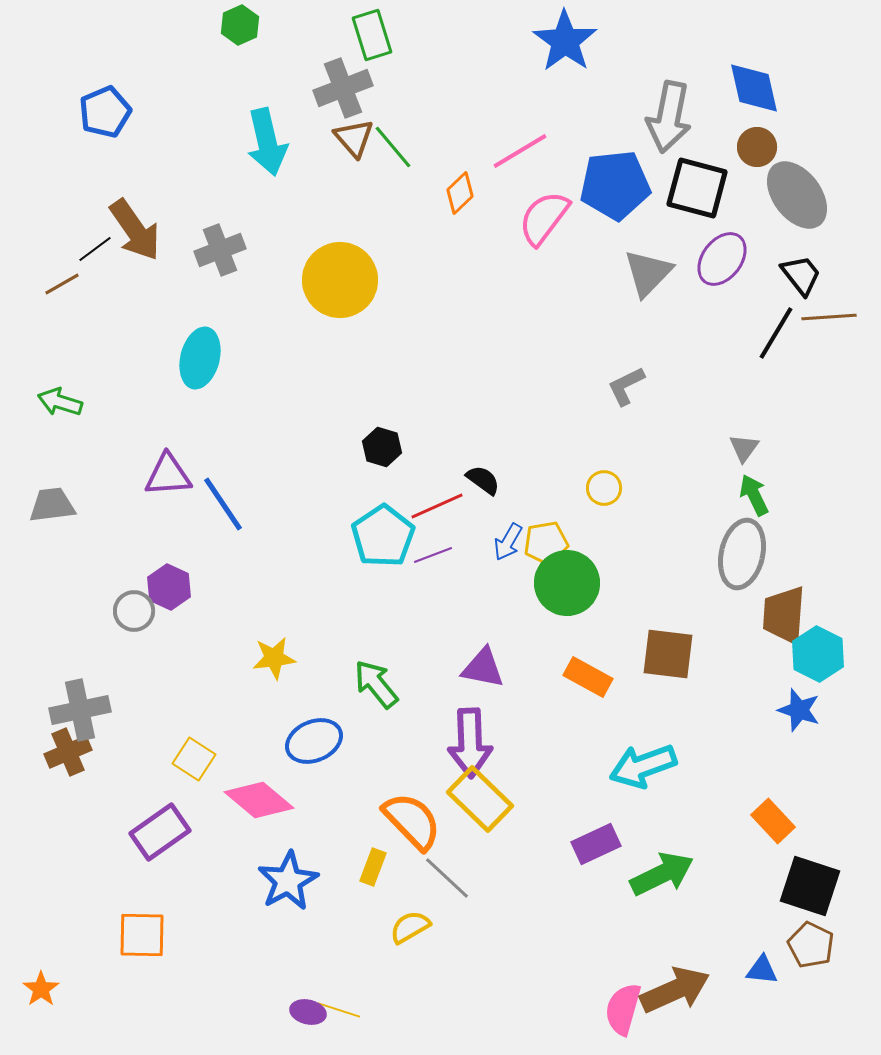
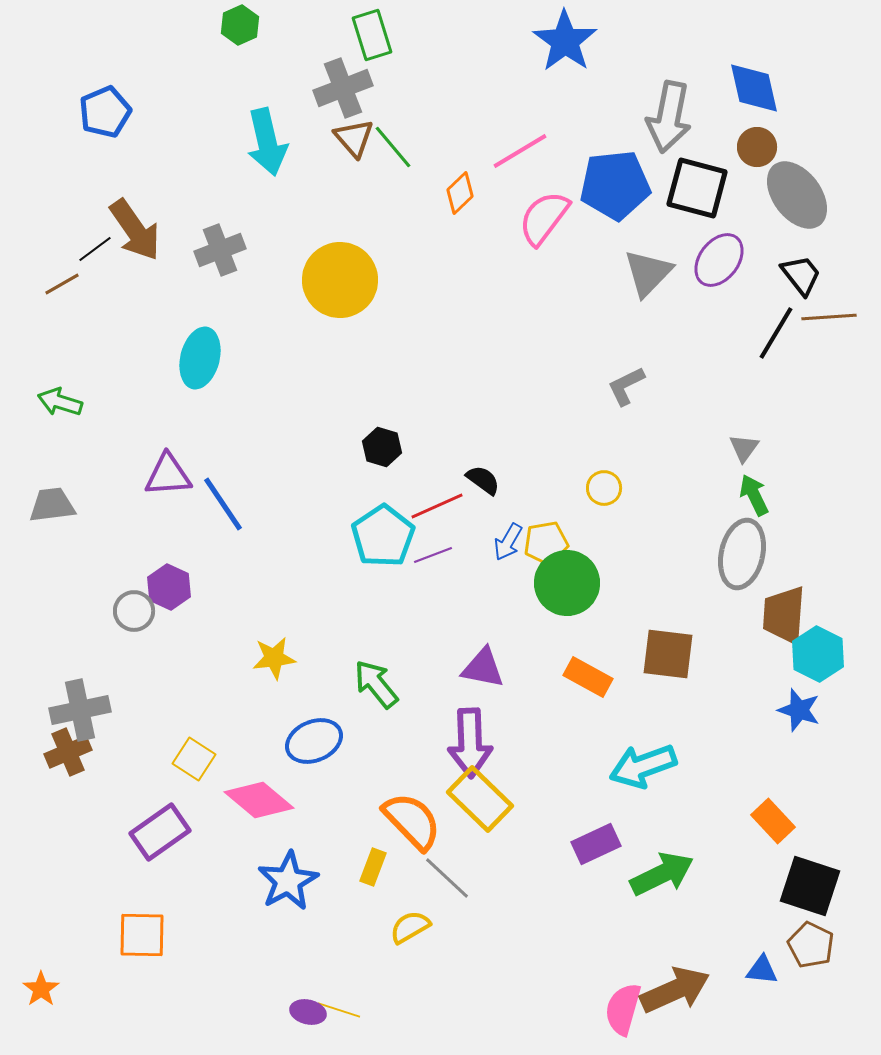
purple ellipse at (722, 259): moved 3 px left, 1 px down
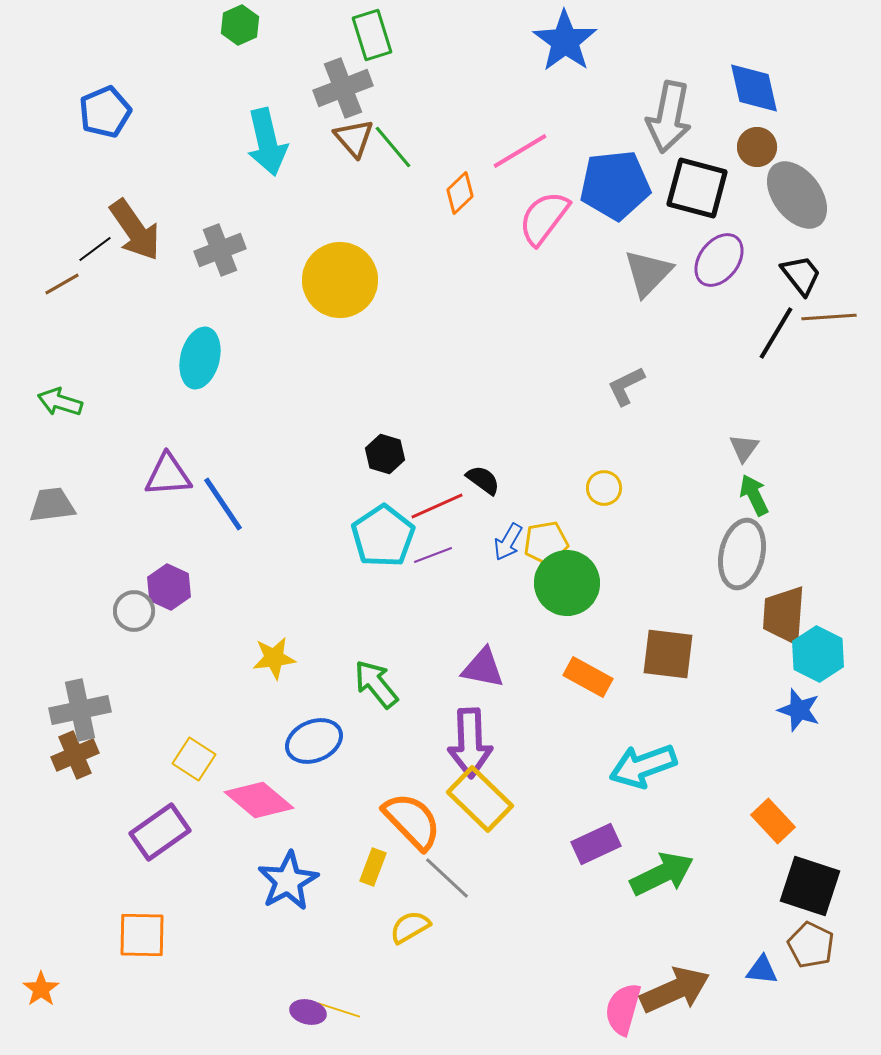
black hexagon at (382, 447): moved 3 px right, 7 px down
brown cross at (68, 752): moved 7 px right, 3 px down
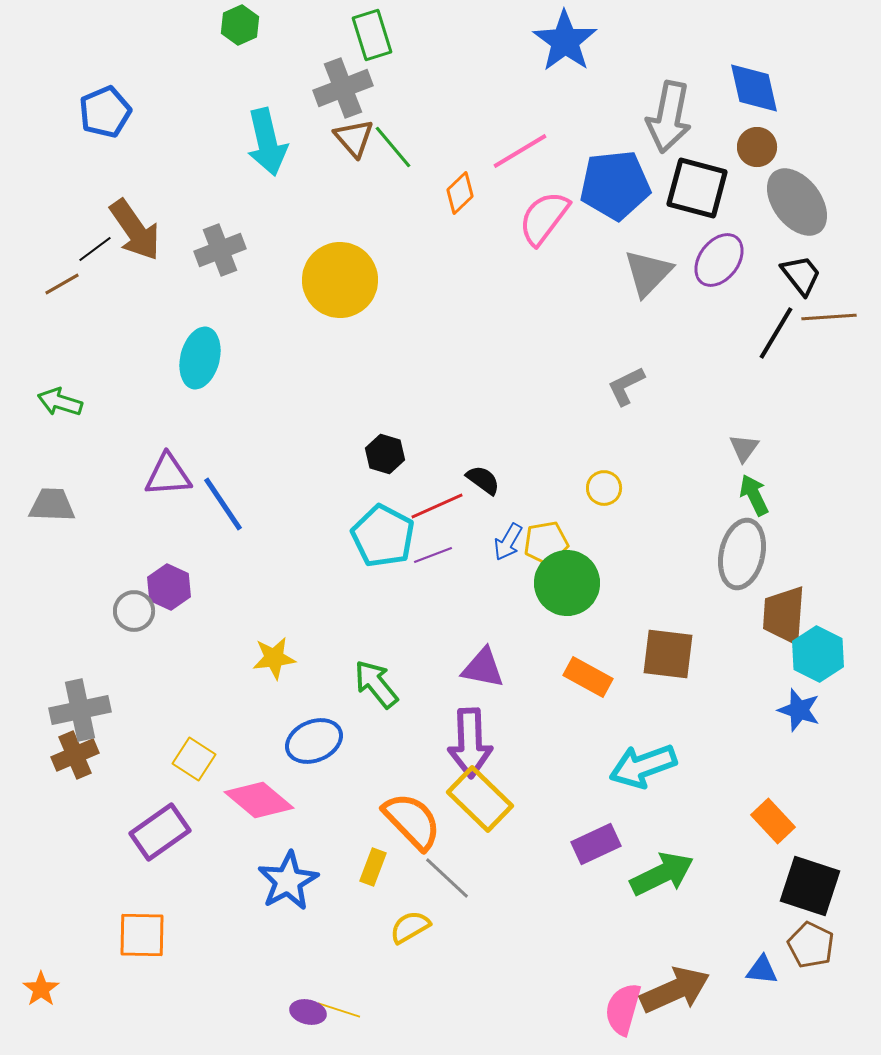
gray ellipse at (797, 195): moved 7 px down
gray trapezoid at (52, 505): rotated 9 degrees clockwise
cyan pentagon at (383, 536): rotated 10 degrees counterclockwise
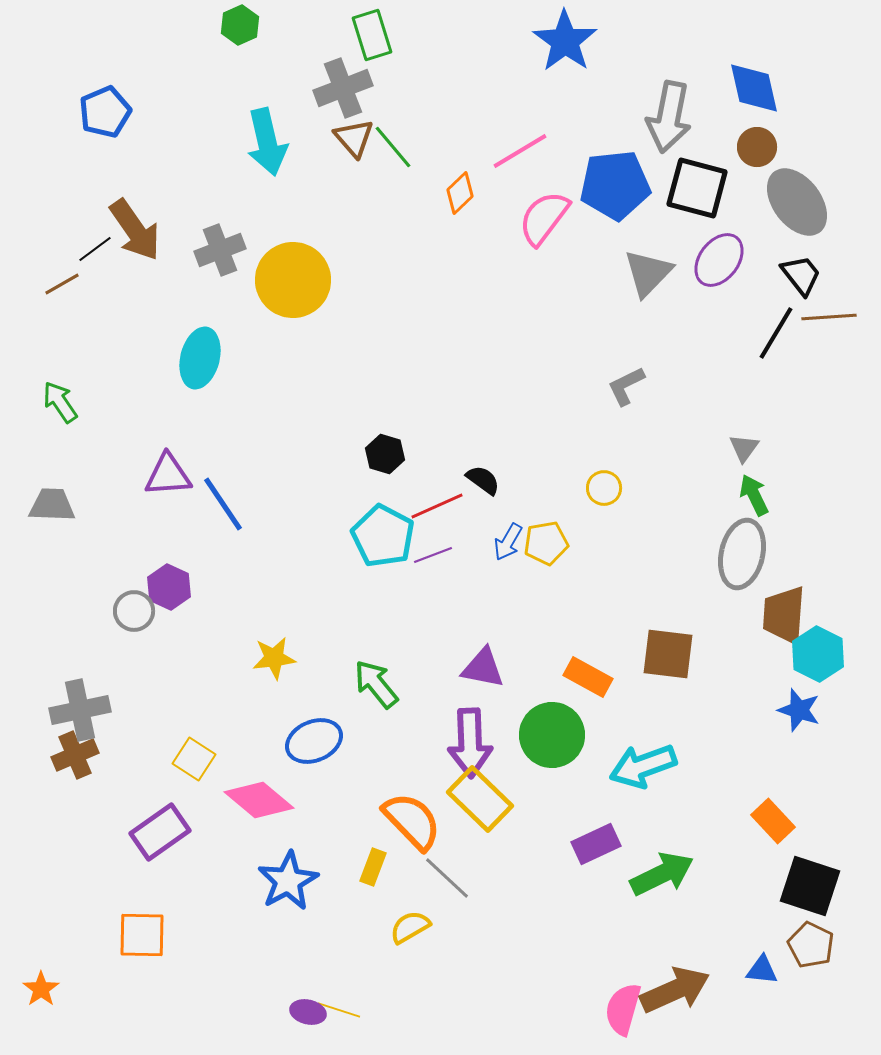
yellow circle at (340, 280): moved 47 px left
green arrow at (60, 402): rotated 39 degrees clockwise
green circle at (567, 583): moved 15 px left, 152 px down
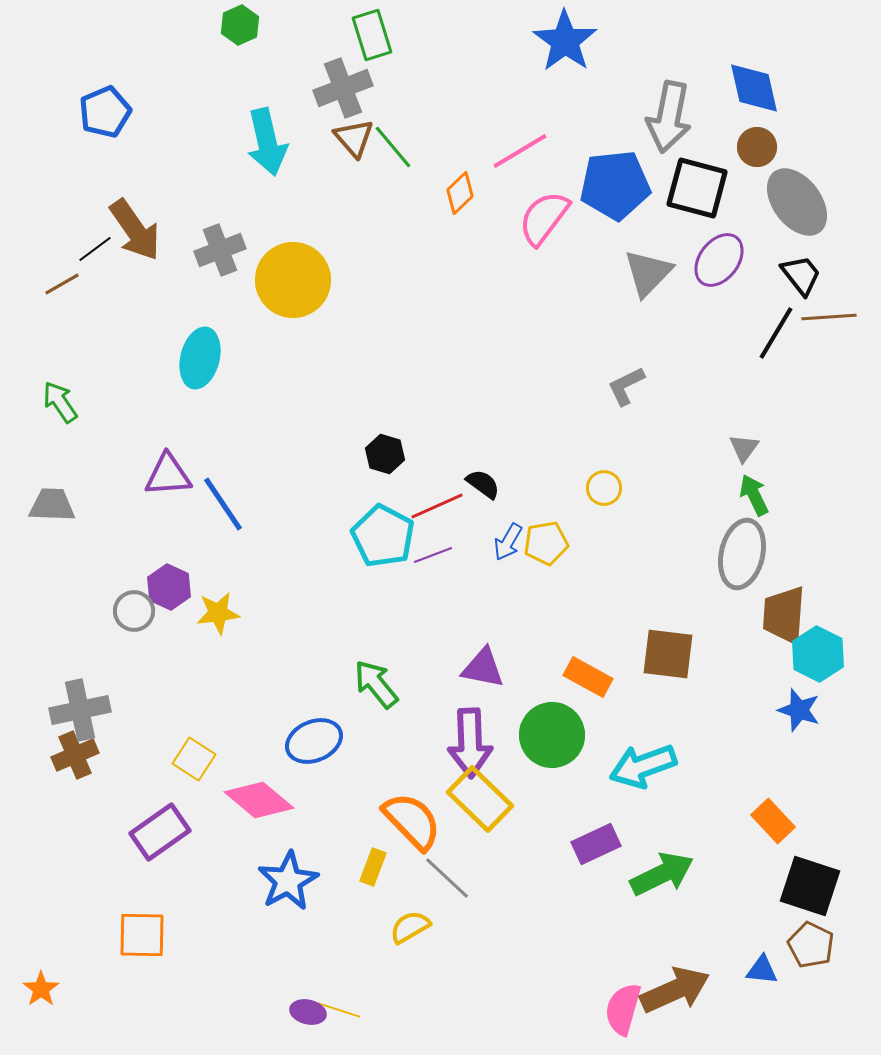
black semicircle at (483, 480): moved 4 px down
yellow star at (274, 658): moved 56 px left, 45 px up
